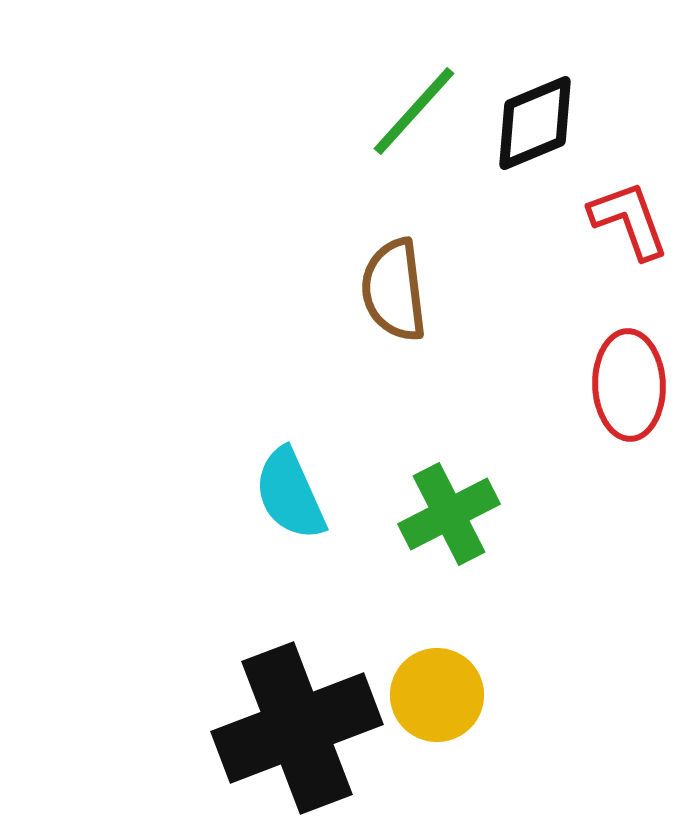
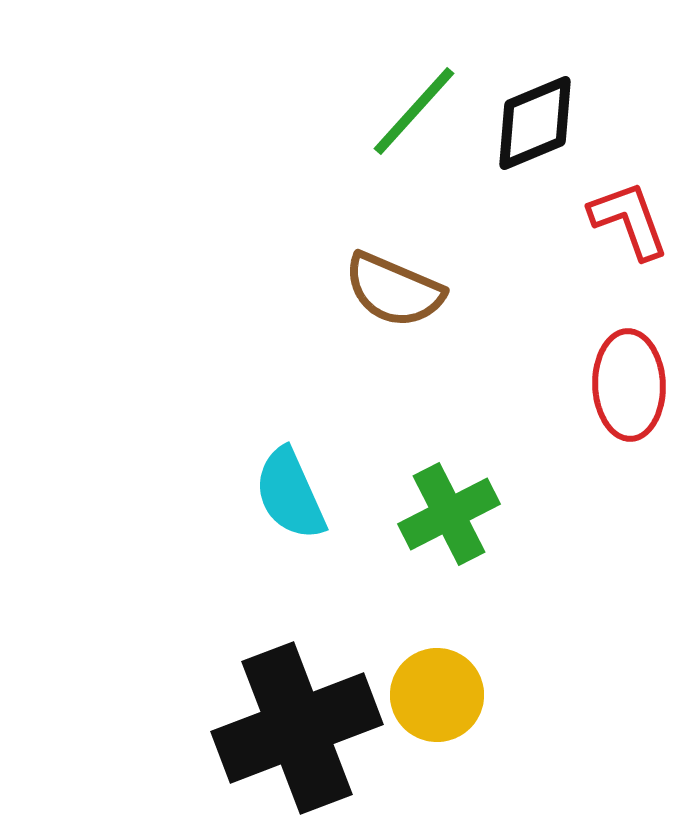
brown semicircle: rotated 60 degrees counterclockwise
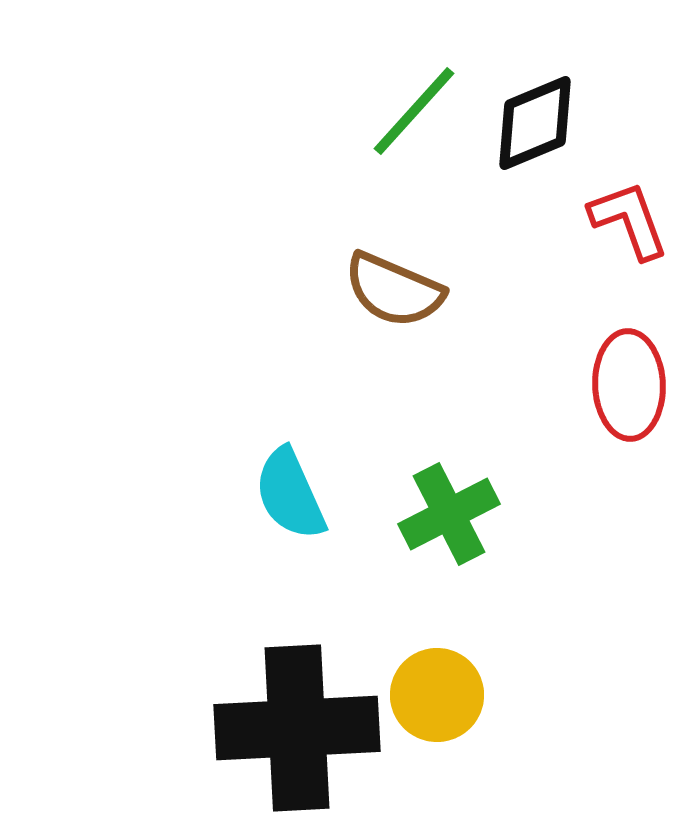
black cross: rotated 18 degrees clockwise
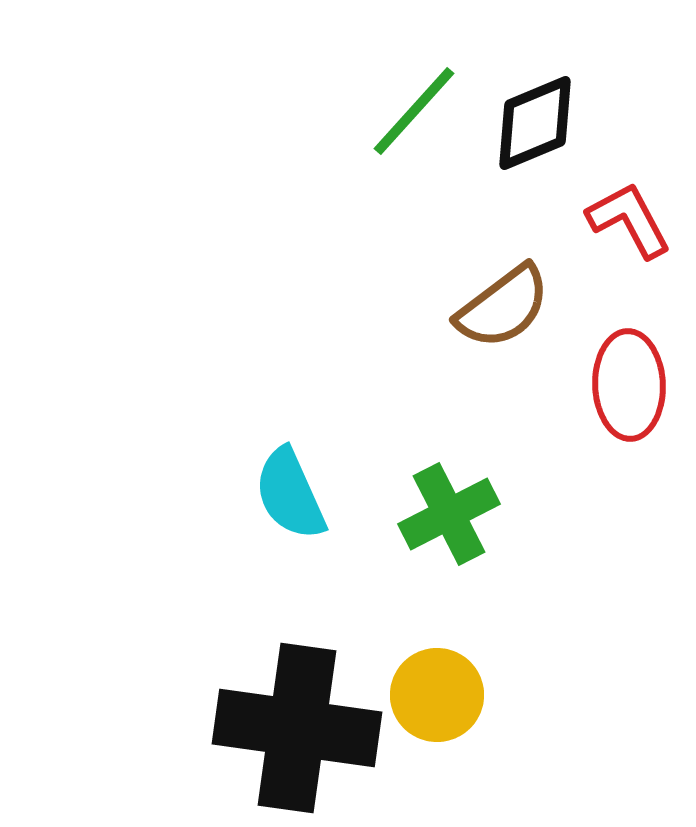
red L-shape: rotated 8 degrees counterclockwise
brown semicircle: moved 109 px right, 17 px down; rotated 60 degrees counterclockwise
black cross: rotated 11 degrees clockwise
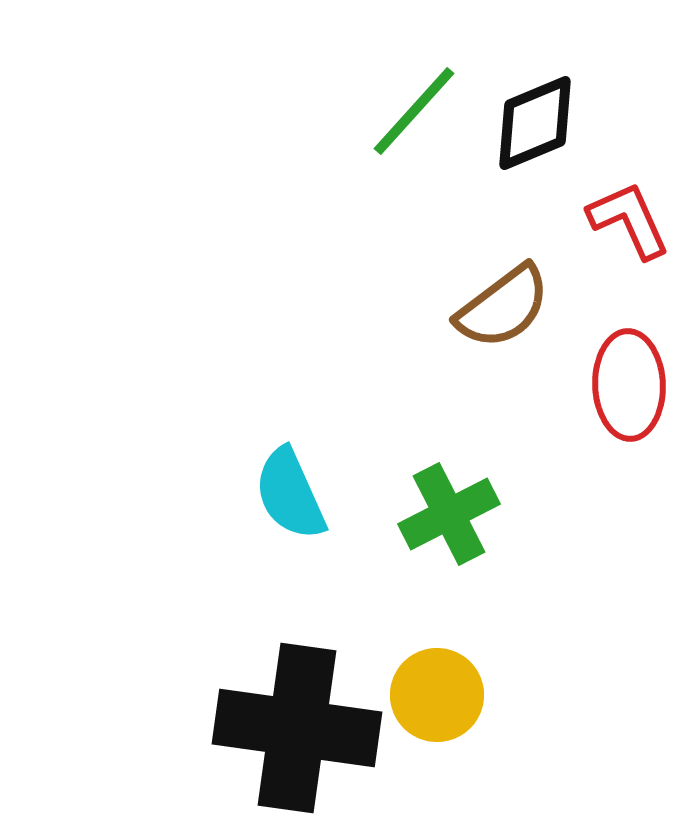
red L-shape: rotated 4 degrees clockwise
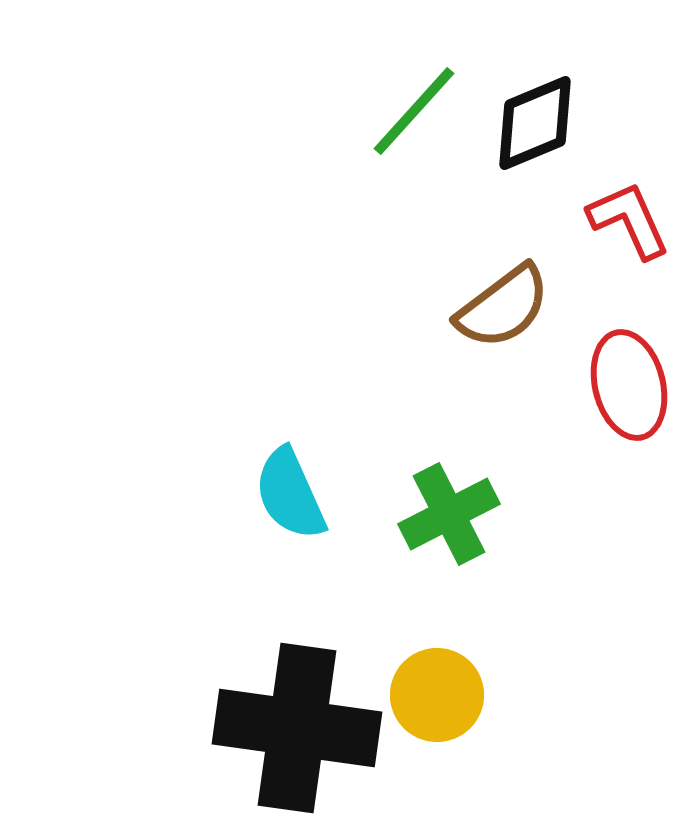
red ellipse: rotated 12 degrees counterclockwise
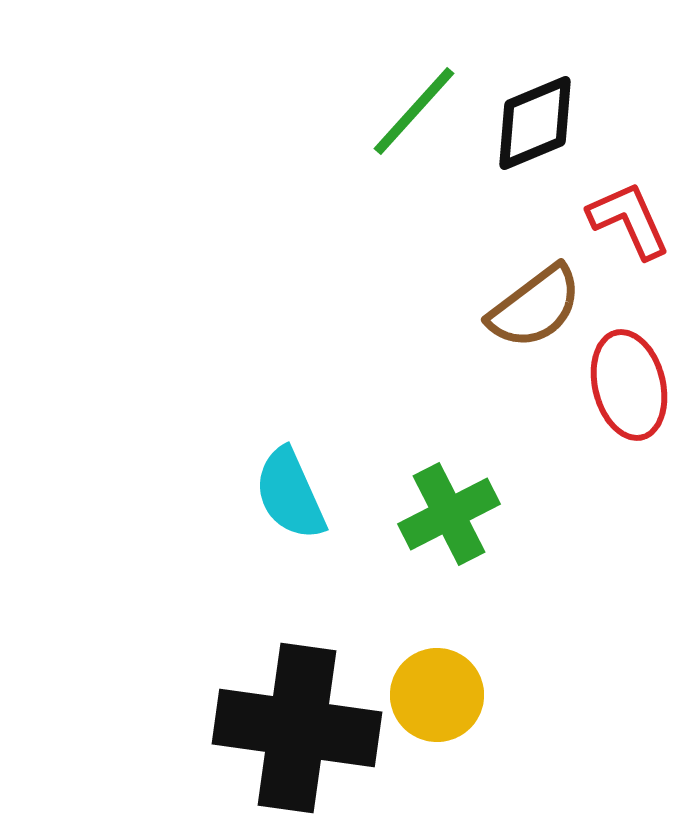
brown semicircle: moved 32 px right
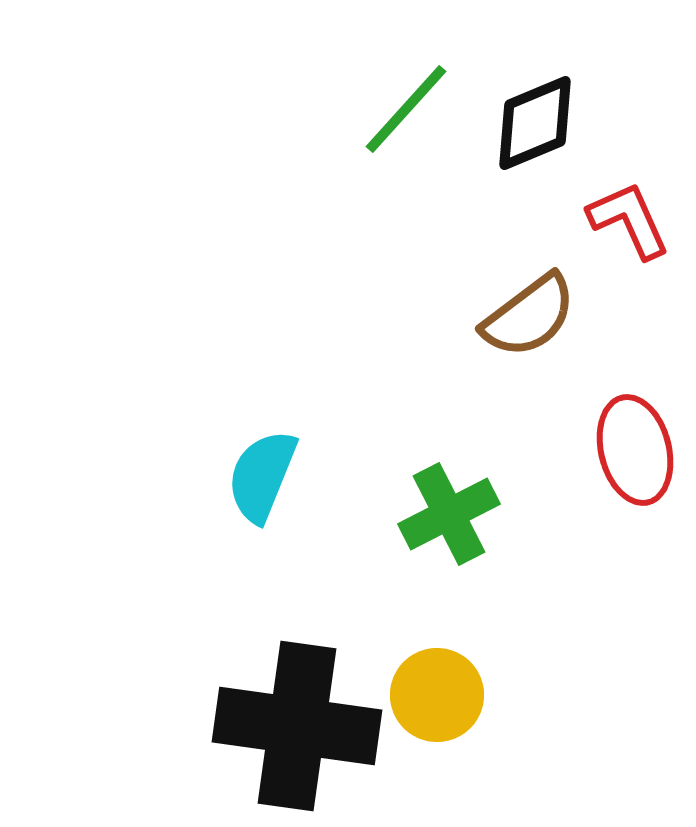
green line: moved 8 px left, 2 px up
brown semicircle: moved 6 px left, 9 px down
red ellipse: moved 6 px right, 65 px down
cyan semicircle: moved 28 px left, 18 px up; rotated 46 degrees clockwise
black cross: moved 2 px up
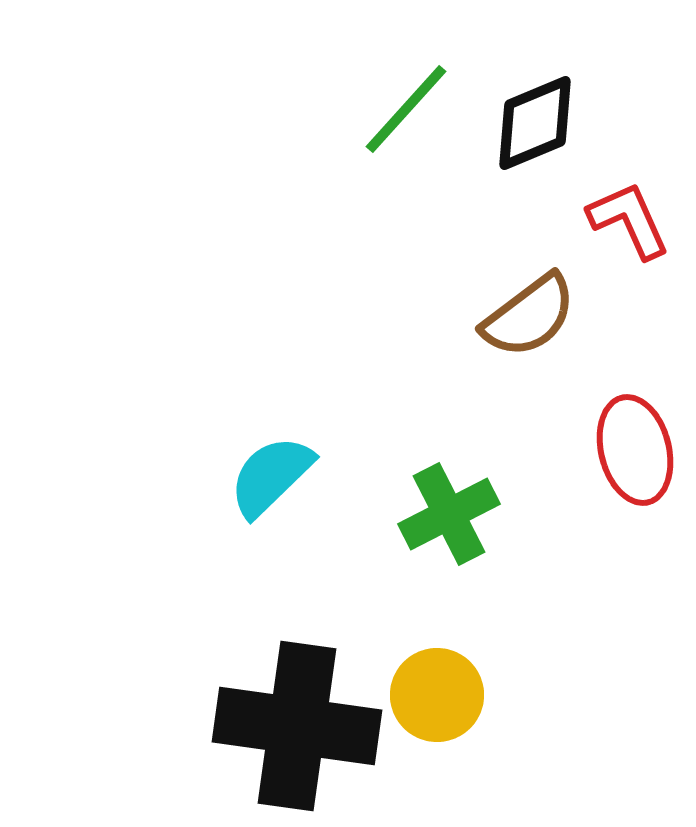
cyan semicircle: moved 9 px right; rotated 24 degrees clockwise
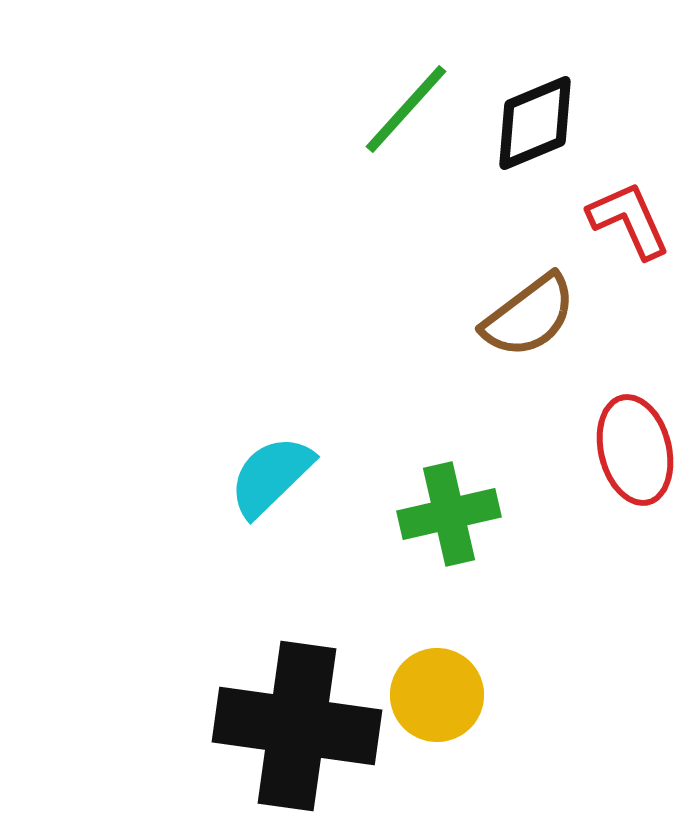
green cross: rotated 14 degrees clockwise
